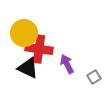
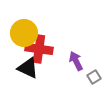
purple arrow: moved 9 px right, 3 px up
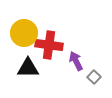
red cross: moved 10 px right, 4 px up
black triangle: rotated 25 degrees counterclockwise
gray square: rotated 16 degrees counterclockwise
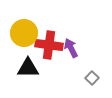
purple arrow: moved 5 px left, 13 px up
gray square: moved 2 px left, 1 px down
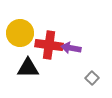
yellow circle: moved 4 px left
purple arrow: rotated 54 degrees counterclockwise
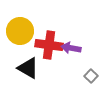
yellow circle: moved 2 px up
black triangle: rotated 30 degrees clockwise
gray square: moved 1 px left, 2 px up
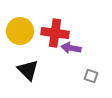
red cross: moved 6 px right, 12 px up
black triangle: moved 2 px down; rotated 15 degrees clockwise
gray square: rotated 24 degrees counterclockwise
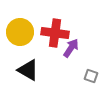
yellow circle: moved 1 px down
purple arrow: rotated 114 degrees clockwise
black triangle: rotated 15 degrees counterclockwise
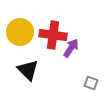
red cross: moved 2 px left, 2 px down
black triangle: rotated 15 degrees clockwise
gray square: moved 7 px down
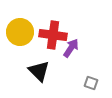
black triangle: moved 11 px right, 1 px down
